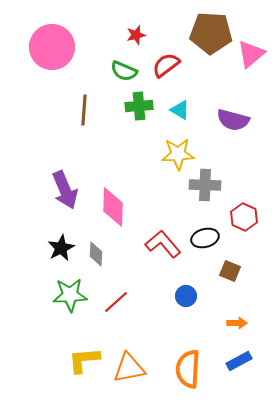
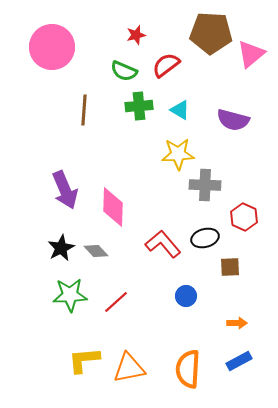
gray diamond: moved 3 px up; rotated 45 degrees counterclockwise
brown square: moved 4 px up; rotated 25 degrees counterclockwise
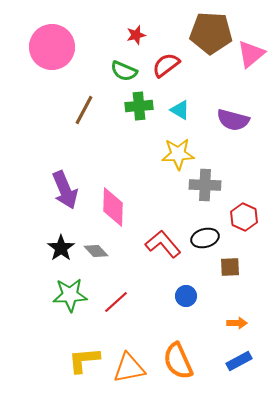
brown line: rotated 24 degrees clockwise
black star: rotated 8 degrees counterclockwise
orange semicircle: moved 10 px left, 8 px up; rotated 27 degrees counterclockwise
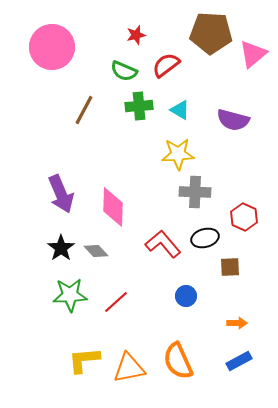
pink triangle: moved 2 px right
gray cross: moved 10 px left, 7 px down
purple arrow: moved 4 px left, 4 px down
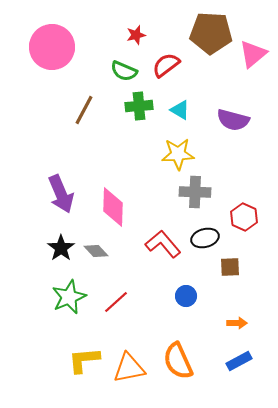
green star: moved 1 px left, 2 px down; rotated 20 degrees counterclockwise
